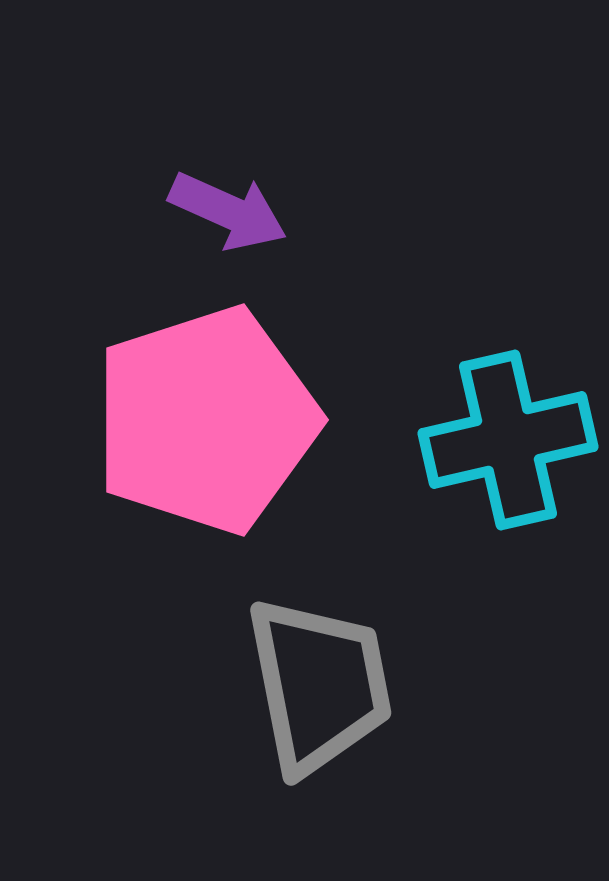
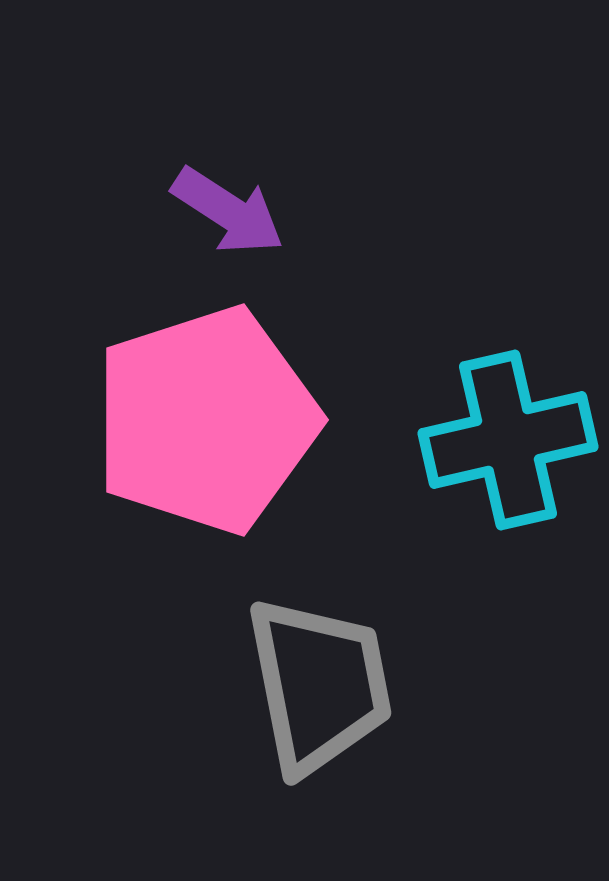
purple arrow: rotated 9 degrees clockwise
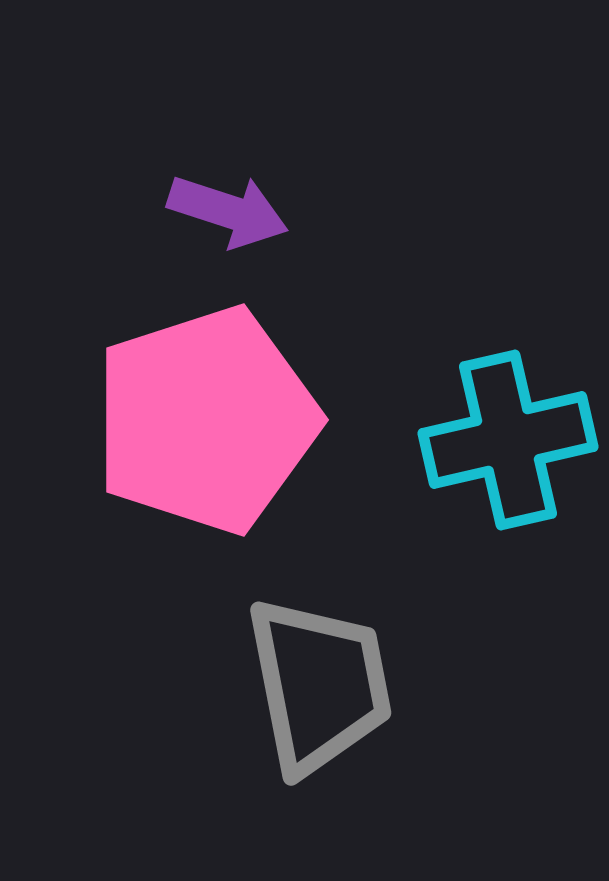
purple arrow: rotated 15 degrees counterclockwise
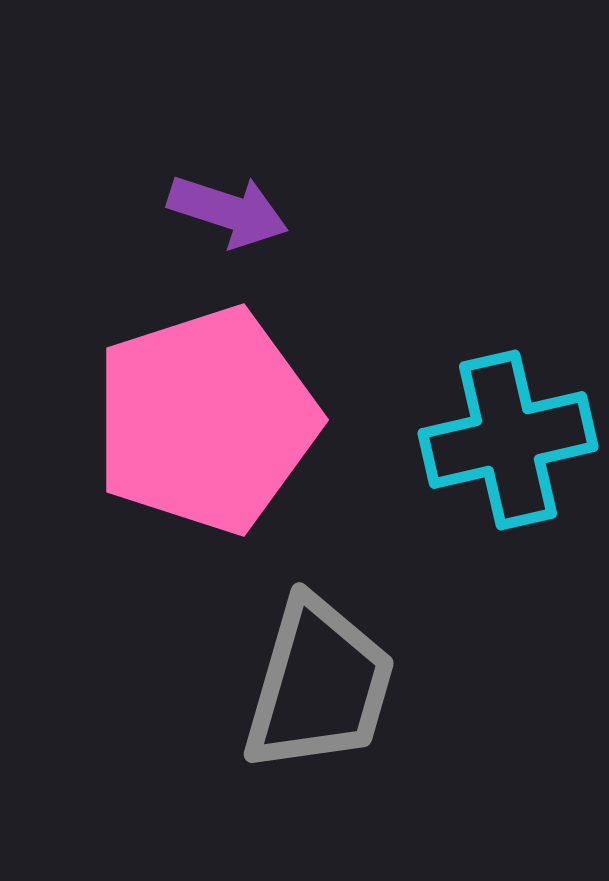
gray trapezoid: rotated 27 degrees clockwise
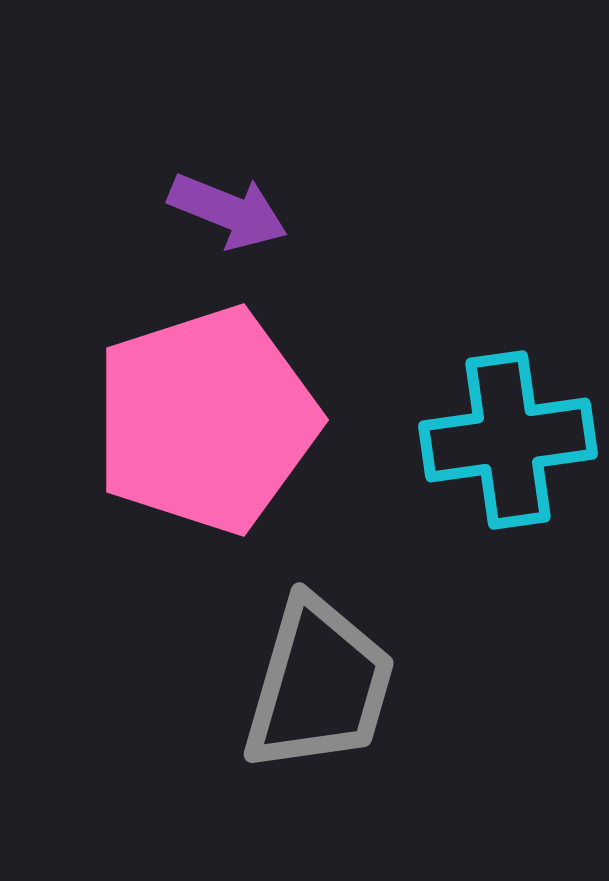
purple arrow: rotated 4 degrees clockwise
cyan cross: rotated 5 degrees clockwise
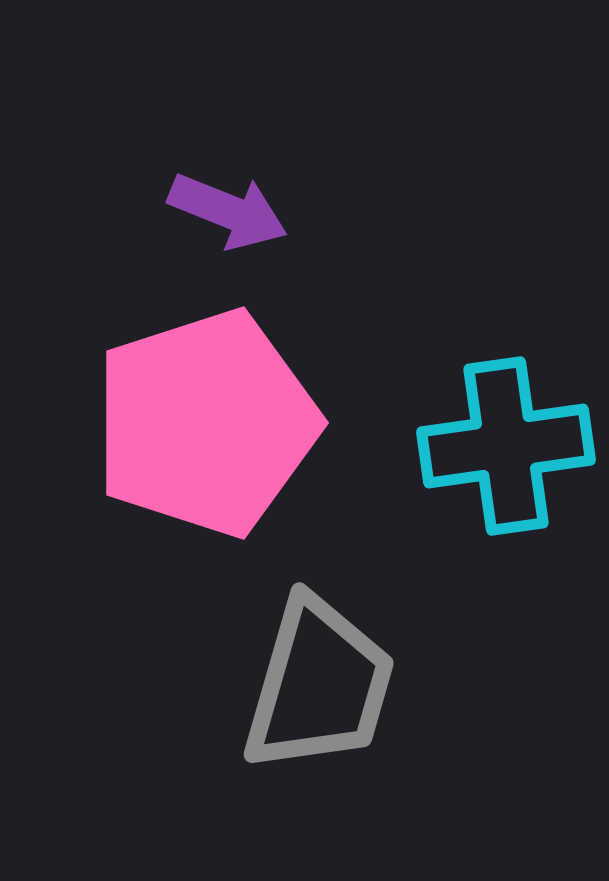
pink pentagon: moved 3 px down
cyan cross: moved 2 px left, 6 px down
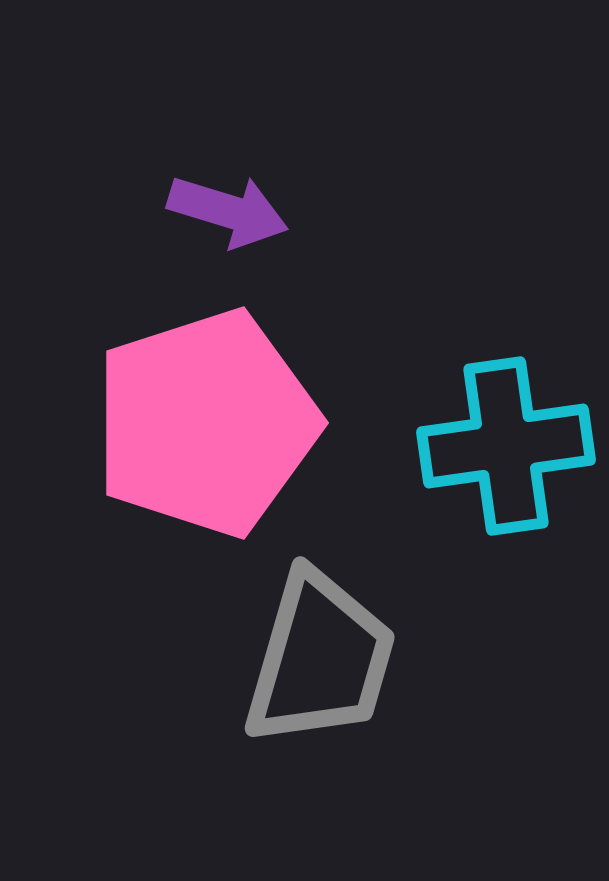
purple arrow: rotated 5 degrees counterclockwise
gray trapezoid: moved 1 px right, 26 px up
